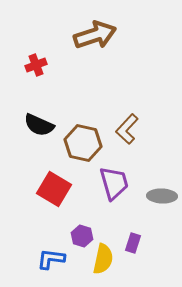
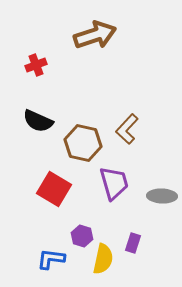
black semicircle: moved 1 px left, 4 px up
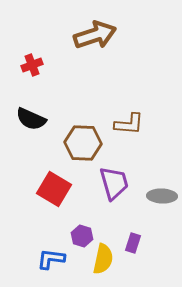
red cross: moved 4 px left
black semicircle: moved 7 px left, 2 px up
brown L-shape: moved 2 px right, 5 px up; rotated 128 degrees counterclockwise
brown hexagon: rotated 9 degrees counterclockwise
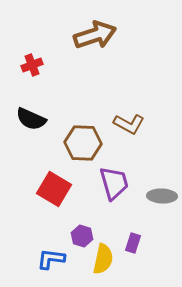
brown L-shape: rotated 24 degrees clockwise
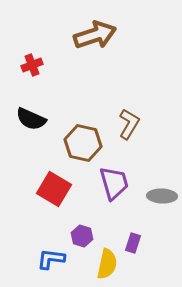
brown L-shape: rotated 88 degrees counterclockwise
brown hexagon: rotated 9 degrees clockwise
yellow semicircle: moved 4 px right, 5 px down
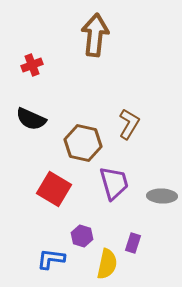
brown arrow: rotated 66 degrees counterclockwise
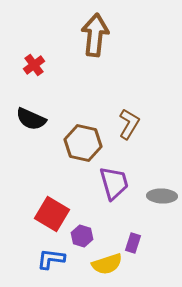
red cross: moved 2 px right; rotated 15 degrees counterclockwise
red square: moved 2 px left, 25 px down
yellow semicircle: rotated 60 degrees clockwise
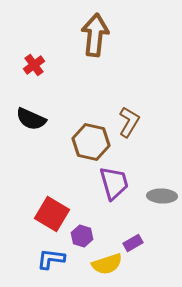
brown L-shape: moved 2 px up
brown hexagon: moved 8 px right, 1 px up
purple rectangle: rotated 42 degrees clockwise
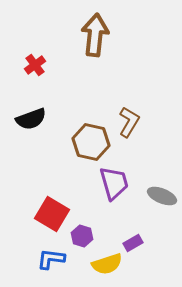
red cross: moved 1 px right
black semicircle: rotated 44 degrees counterclockwise
gray ellipse: rotated 20 degrees clockwise
